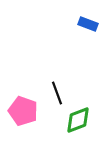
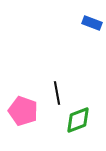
blue rectangle: moved 4 px right, 1 px up
black line: rotated 10 degrees clockwise
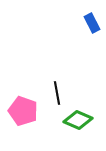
blue rectangle: rotated 42 degrees clockwise
green diamond: rotated 44 degrees clockwise
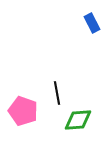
green diamond: rotated 28 degrees counterclockwise
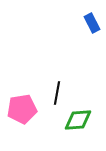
black line: rotated 20 degrees clockwise
pink pentagon: moved 1 px left, 2 px up; rotated 28 degrees counterclockwise
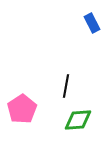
black line: moved 9 px right, 7 px up
pink pentagon: rotated 24 degrees counterclockwise
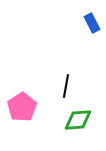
pink pentagon: moved 2 px up
